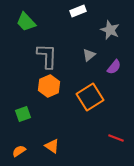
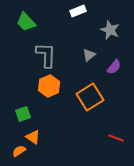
gray L-shape: moved 1 px left, 1 px up
orange triangle: moved 19 px left, 9 px up
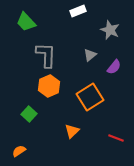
gray triangle: moved 1 px right
green square: moved 6 px right; rotated 28 degrees counterclockwise
orange triangle: moved 39 px right, 6 px up; rotated 42 degrees clockwise
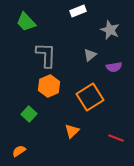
purple semicircle: rotated 42 degrees clockwise
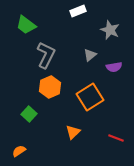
green trapezoid: moved 3 px down; rotated 10 degrees counterclockwise
gray L-shape: rotated 24 degrees clockwise
orange hexagon: moved 1 px right, 1 px down
orange triangle: moved 1 px right, 1 px down
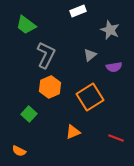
orange triangle: rotated 21 degrees clockwise
orange semicircle: rotated 120 degrees counterclockwise
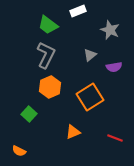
green trapezoid: moved 22 px right
red line: moved 1 px left
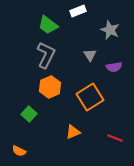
gray triangle: rotated 24 degrees counterclockwise
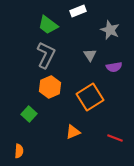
orange semicircle: rotated 112 degrees counterclockwise
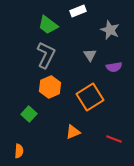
red line: moved 1 px left, 1 px down
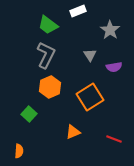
gray star: rotated 12 degrees clockwise
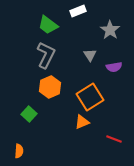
orange triangle: moved 9 px right, 10 px up
